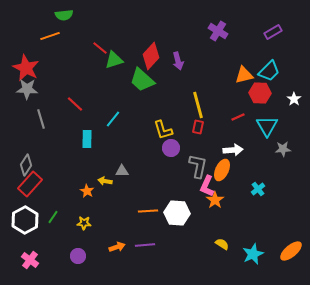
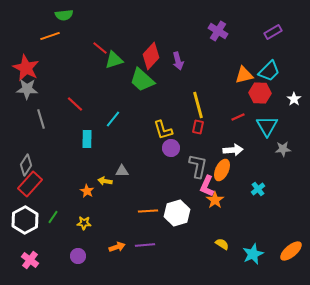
white hexagon at (177, 213): rotated 20 degrees counterclockwise
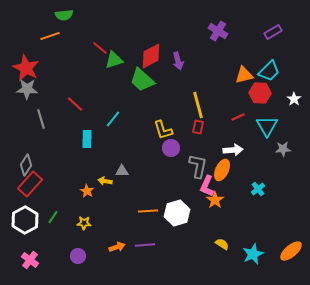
red diamond at (151, 56): rotated 20 degrees clockwise
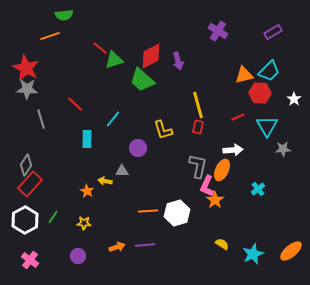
purple circle at (171, 148): moved 33 px left
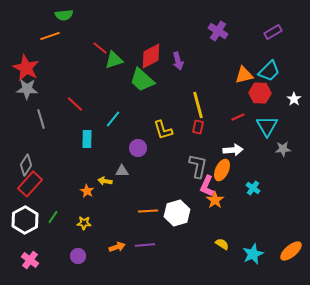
cyan cross at (258, 189): moved 5 px left, 1 px up; rotated 16 degrees counterclockwise
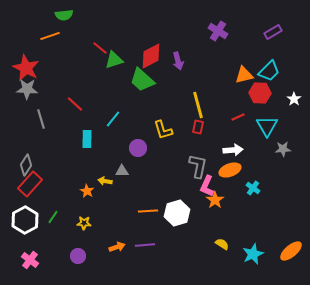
orange ellipse at (222, 170): moved 8 px right; rotated 45 degrees clockwise
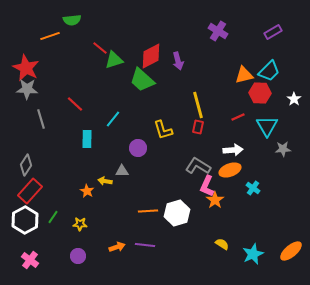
green semicircle at (64, 15): moved 8 px right, 5 px down
gray L-shape at (198, 166): rotated 70 degrees counterclockwise
red rectangle at (30, 184): moved 7 px down
yellow star at (84, 223): moved 4 px left, 1 px down
purple line at (145, 245): rotated 12 degrees clockwise
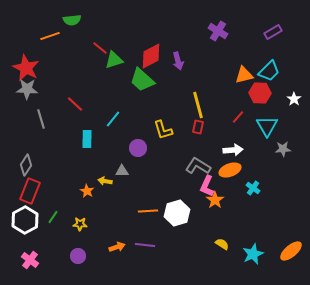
red line at (238, 117): rotated 24 degrees counterclockwise
red rectangle at (30, 191): rotated 20 degrees counterclockwise
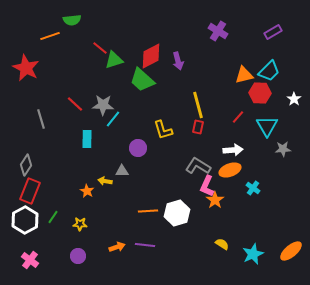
gray star at (27, 89): moved 76 px right, 16 px down
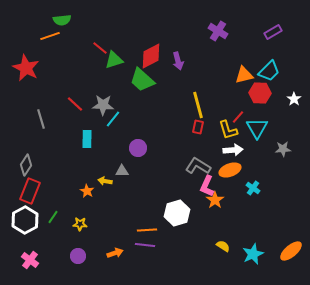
green semicircle at (72, 20): moved 10 px left
cyan triangle at (267, 126): moved 10 px left, 2 px down
yellow L-shape at (163, 130): moved 65 px right
orange line at (148, 211): moved 1 px left, 19 px down
yellow semicircle at (222, 244): moved 1 px right, 2 px down
orange arrow at (117, 247): moved 2 px left, 6 px down
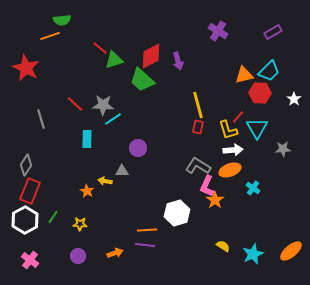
cyan line at (113, 119): rotated 18 degrees clockwise
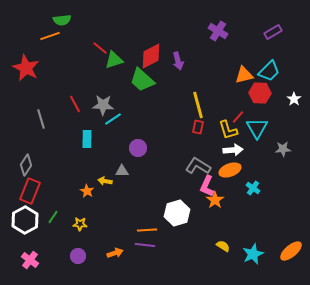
red line at (75, 104): rotated 18 degrees clockwise
